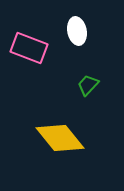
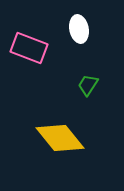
white ellipse: moved 2 px right, 2 px up
green trapezoid: rotated 10 degrees counterclockwise
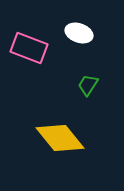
white ellipse: moved 4 px down; rotated 60 degrees counterclockwise
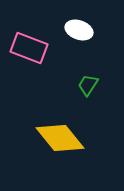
white ellipse: moved 3 px up
